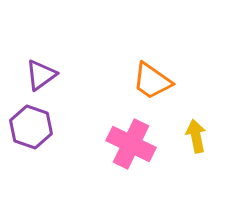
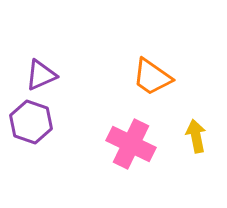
purple triangle: rotated 12 degrees clockwise
orange trapezoid: moved 4 px up
purple hexagon: moved 5 px up
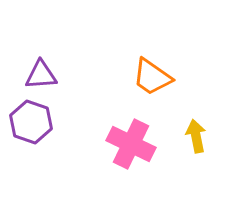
purple triangle: rotated 20 degrees clockwise
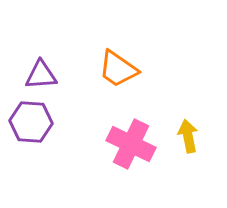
orange trapezoid: moved 34 px left, 8 px up
purple hexagon: rotated 15 degrees counterclockwise
yellow arrow: moved 8 px left
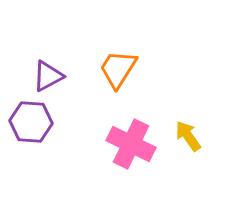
orange trapezoid: rotated 87 degrees clockwise
purple triangle: moved 7 px right, 1 px down; rotated 24 degrees counterclockwise
yellow arrow: rotated 24 degrees counterclockwise
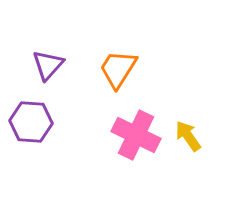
purple triangle: moved 11 px up; rotated 20 degrees counterclockwise
pink cross: moved 5 px right, 9 px up
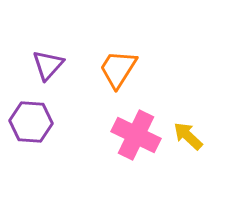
yellow arrow: rotated 12 degrees counterclockwise
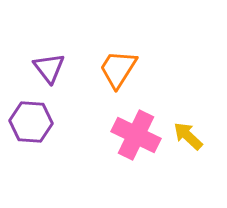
purple triangle: moved 1 px right, 3 px down; rotated 20 degrees counterclockwise
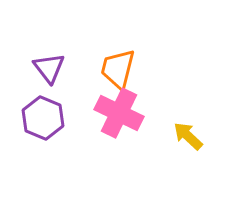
orange trapezoid: rotated 18 degrees counterclockwise
purple hexagon: moved 12 px right, 4 px up; rotated 18 degrees clockwise
pink cross: moved 17 px left, 22 px up
